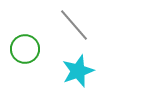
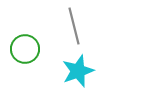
gray line: moved 1 px down; rotated 27 degrees clockwise
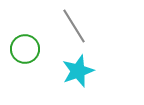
gray line: rotated 18 degrees counterclockwise
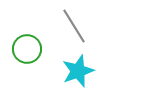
green circle: moved 2 px right
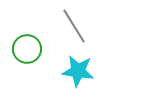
cyan star: rotated 28 degrees clockwise
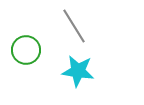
green circle: moved 1 px left, 1 px down
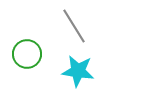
green circle: moved 1 px right, 4 px down
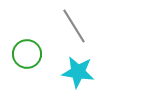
cyan star: moved 1 px down
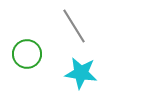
cyan star: moved 3 px right, 1 px down
